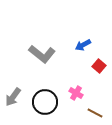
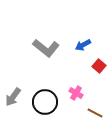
gray L-shape: moved 4 px right, 6 px up
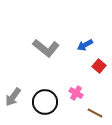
blue arrow: moved 2 px right
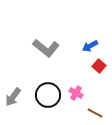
blue arrow: moved 5 px right, 1 px down
black circle: moved 3 px right, 7 px up
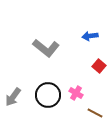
blue arrow: moved 10 px up; rotated 21 degrees clockwise
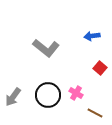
blue arrow: moved 2 px right
red square: moved 1 px right, 2 px down
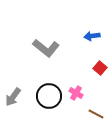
black circle: moved 1 px right, 1 px down
brown line: moved 1 px right, 1 px down
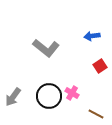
red square: moved 2 px up; rotated 16 degrees clockwise
pink cross: moved 4 px left
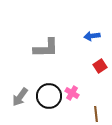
gray L-shape: rotated 40 degrees counterclockwise
gray arrow: moved 7 px right
brown line: rotated 56 degrees clockwise
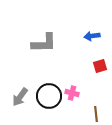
gray L-shape: moved 2 px left, 5 px up
red square: rotated 16 degrees clockwise
pink cross: rotated 16 degrees counterclockwise
